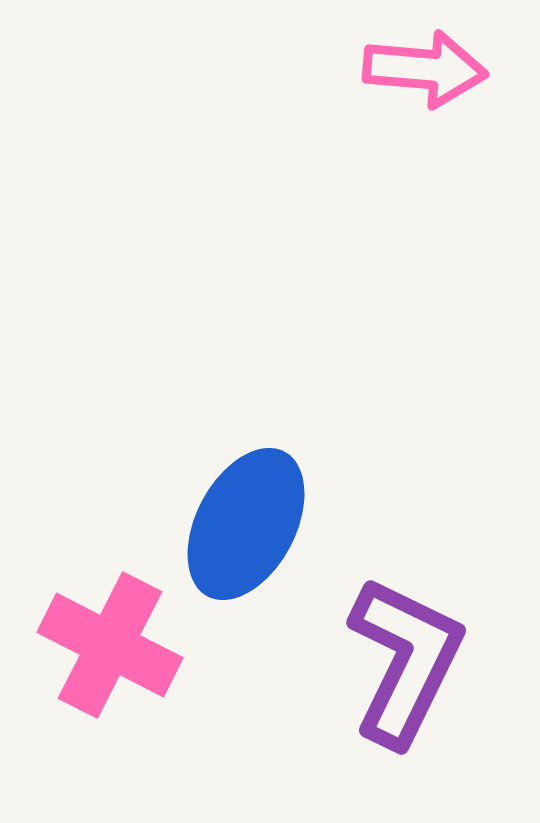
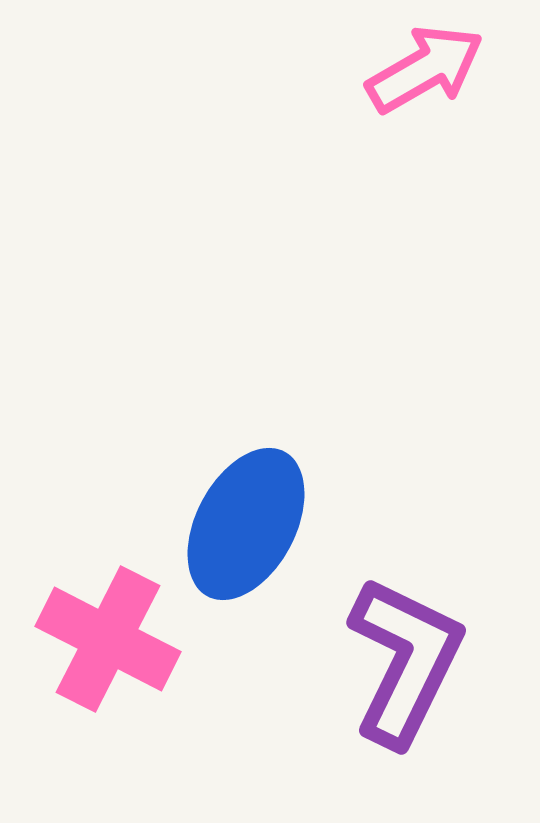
pink arrow: rotated 35 degrees counterclockwise
pink cross: moved 2 px left, 6 px up
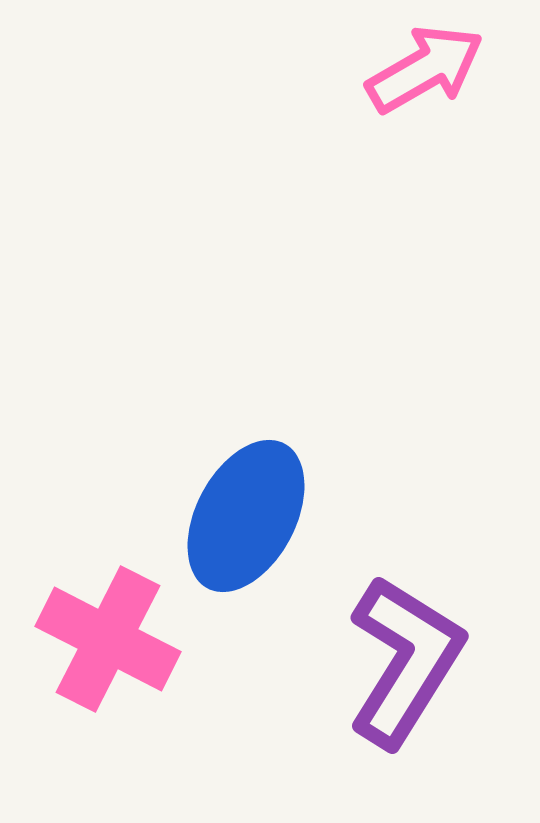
blue ellipse: moved 8 px up
purple L-shape: rotated 6 degrees clockwise
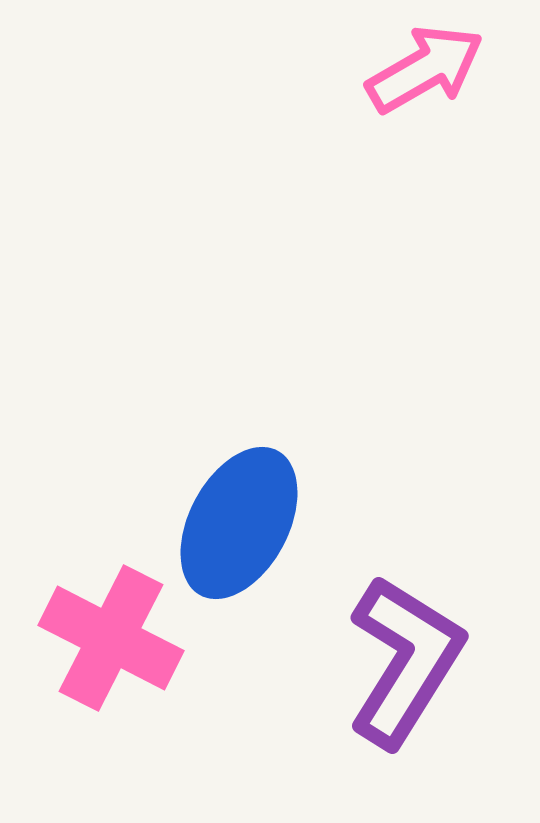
blue ellipse: moved 7 px left, 7 px down
pink cross: moved 3 px right, 1 px up
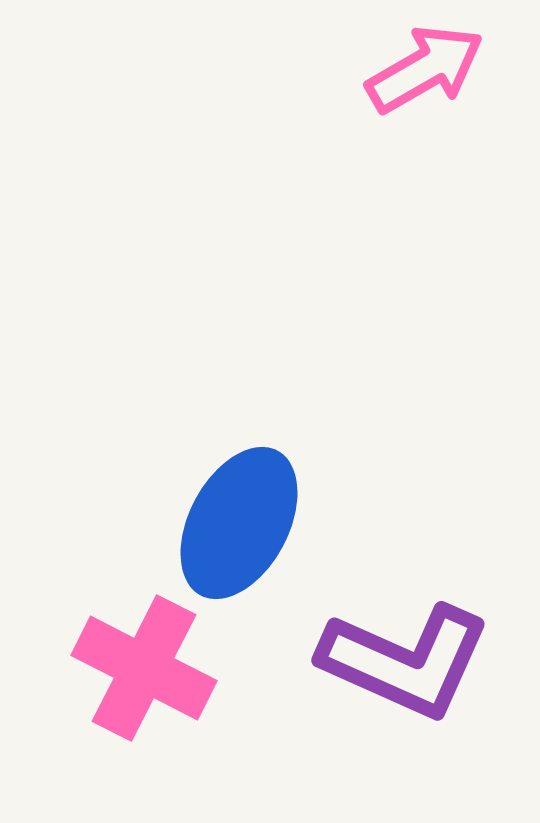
pink cross: moved 33 px right, 30 px down
purple L-shape: rotated 82 degrees clockwise
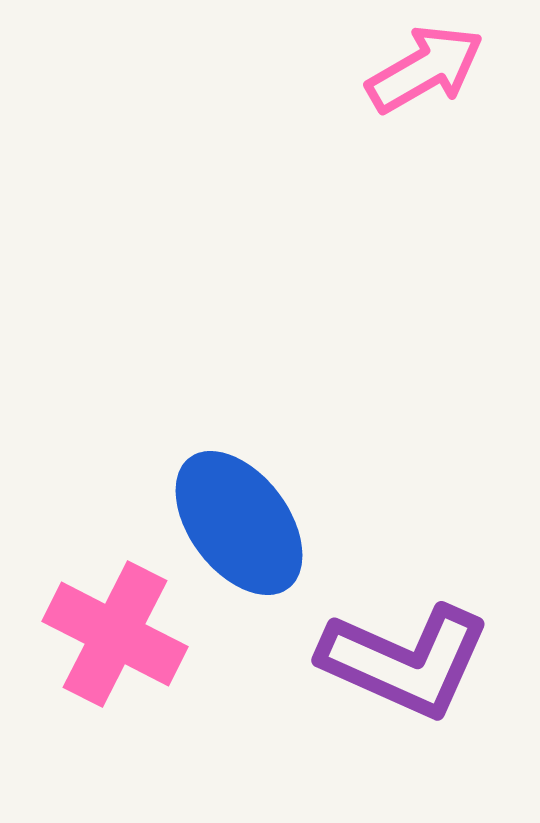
blue ellipse: rotated 65 degrees counterclockwise
pink cross: moved 29 px left, 34 px up
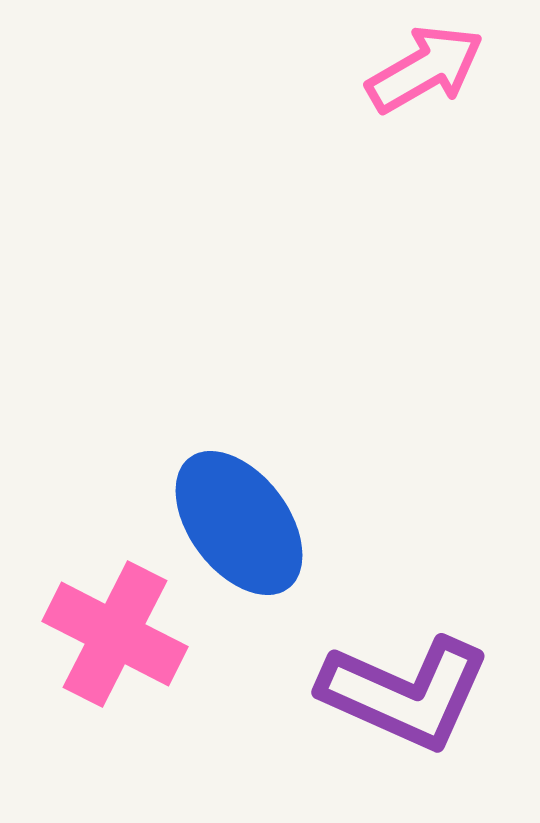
purple L-shape: moved 32 px down
